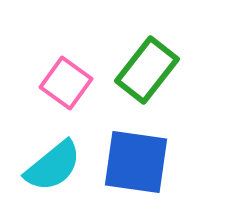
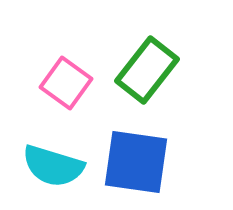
cyan semicircle: rotated 56 degrees clockwise
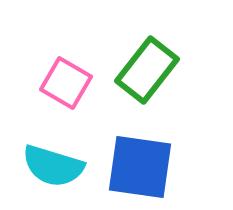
pink square: rotated 6 degrees counterclockwise
blue square: moved 4 px right, 5 px down
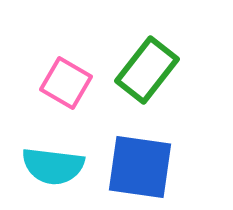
cyan semicircle: rotated 10 degrees counterclockwise
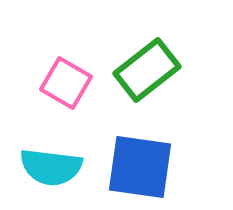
green rectangle: rotated 14 degrees clockwise
cyan semicircle: moved 2 px left, 1 px down
